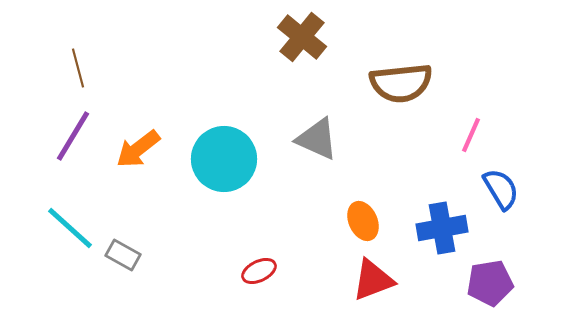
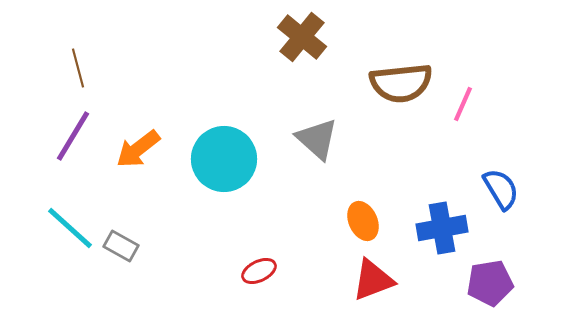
pink line: moved 8 px left, 31 px up
gray triangle: rotated 18 degrees clockwise
gray rectangle: moved 2 px left, 9 px up
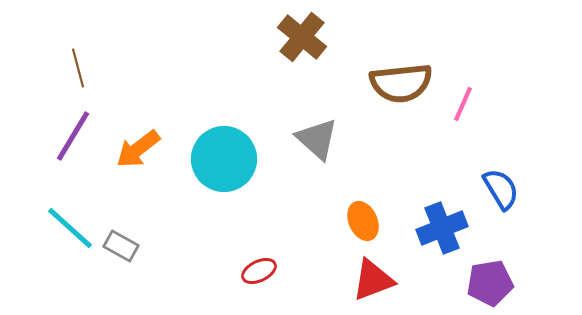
blue cross: rotated 12 degrees counterclockwise
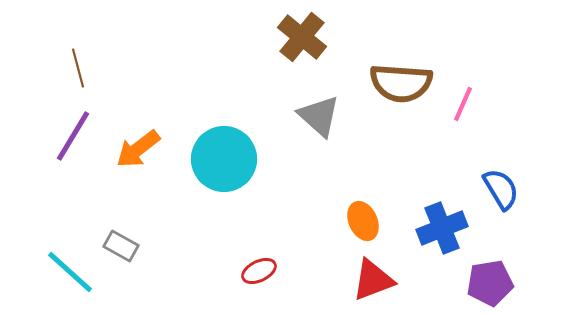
brown semicircle: rotated 10 degrees clockwise
gray triangle: moved 2 px right, 23 px up
cyan line: moved 44 px down
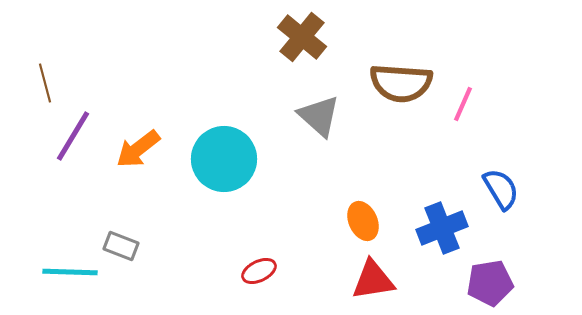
brown line: moved 33 px left, 15 px down
gray rectangle: rotated 8 degrees counterclockwise
cyan line: rotated 40 degrees counterclockwise
red triangle: rotated 12 degrees clockwise
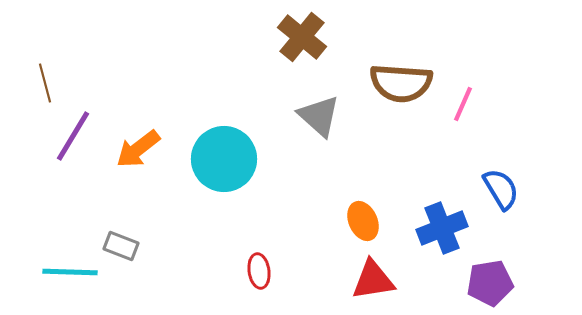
red ellipse: rotated 72 degrees counterclockwise
